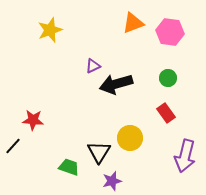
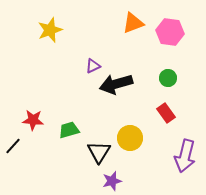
green trapezoid: moved 37 px up; rotated 35 degrees counterclockwise
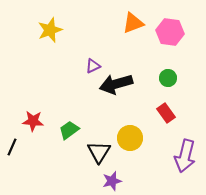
red star: moved 1 px down
green trapezoid: rotated 20 degrees counterclockwise
black line: moved 1 px left, 1 px down; rotated 18 degrees counterclockwise
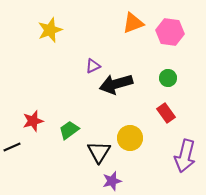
red star: rotated 20 degrees counterclockwise
black line: rotated 42 degrees clockwise
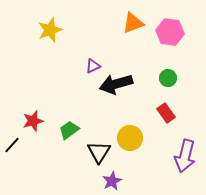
black line: moved 2 px up; rotated 24 degrees counterclockwise
purple star: rotated 12 degrees counterclockwise
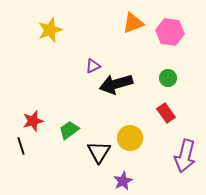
black line: moved 9 px right, 1 px down; rotated 60 degrees counterclockwise
purple star: moved 11 px right
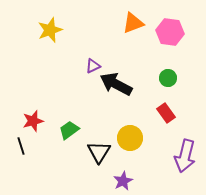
black arrow: rotated 44 degrees clockwise
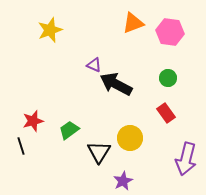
purple triangle: moved 1 px right, 1 px up; rotated 49 degrees clockwise
purple arrow: moved 1 px right, 3 px down
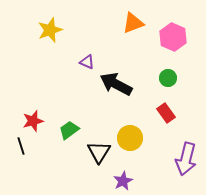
pink hexagon: moved 3 px right, 5 px down; rotated 16 degrees clockwise
purple triangle: moved 7 px left, 3 px up
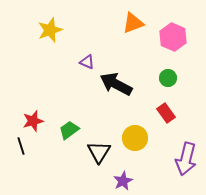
yellow circle: moved 5 px right
